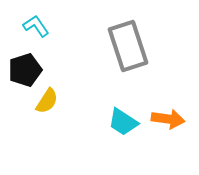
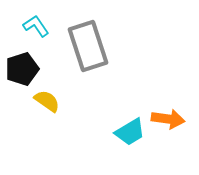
gray rectangle: moved 40 px left
black pentagon: moved 3 px left, 1 px up
yellow semicircle: rotated 88 degrees counterclockwise
cyan trapezoid: moved 7 px right, 10 px down; rotated 64 degrees counterclockwise
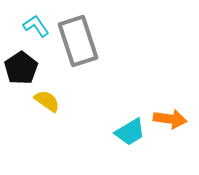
gray rectangle: moved 10 px left, 5 px up
black pentagon: moved 1 px left, 1 px up; rotated 16 degrees counterclockwise
orange arrow: moved 2 px right
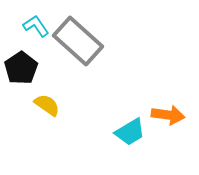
gray rectangle: rotated 30 degrees counterclockwise
yellow semicircle: moved 4 px down
orange arrow: moved 2 px left, 4 px up
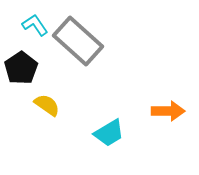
cyan L-shape: moved 1 px left, 1 px up
orange arrow: moved 4 px up; rotated 8 degrees counterclockwise
cyan trapezoid: moved 21 px left, 1 px down
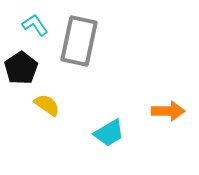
gray rectangle: moved 1 px right; rotated 60 degrees clockwise
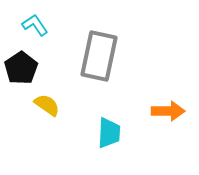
gray rectangle: moved 20 px right, 15 px down
cyan trapezoid: rotated 56 degrees counterclockwise
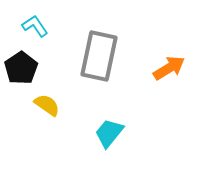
cyan L-shape: moved 1 px down
orange arrow: moved 1 px right, 43 px up; rotated 32 degrees counterclockwise
cyan trapezoid: rotated 144 degrees counterclockwise
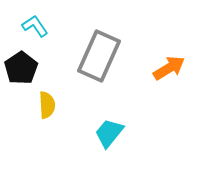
gray rectangle: rotated 12 degrees clockwise
yellow semicircle: rotated 52 degrees clockwise
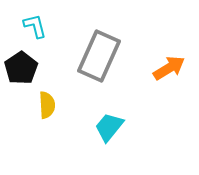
cyan L-shape: rotated 20 degrees clockwise
cyan trapezoid: moved 6 px up
